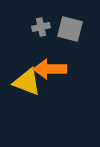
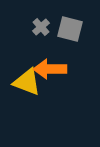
gray cross: rotated 30 degrees counterclockwise
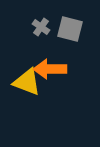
gray cross: rotated 12 degrees counterclockwise
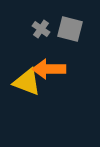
gray cross: moved 2 px down
orange arrow: moved 1 px left
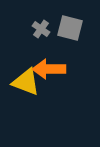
gray square: moved 1 px up
yellow triangle: moved 1 px left
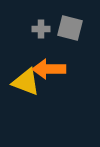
gray cross: rotated 36 degrees counterclockwise
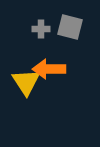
gray square: moved 1 px up
yellow triangle: rotated 36 degrees clockwise
